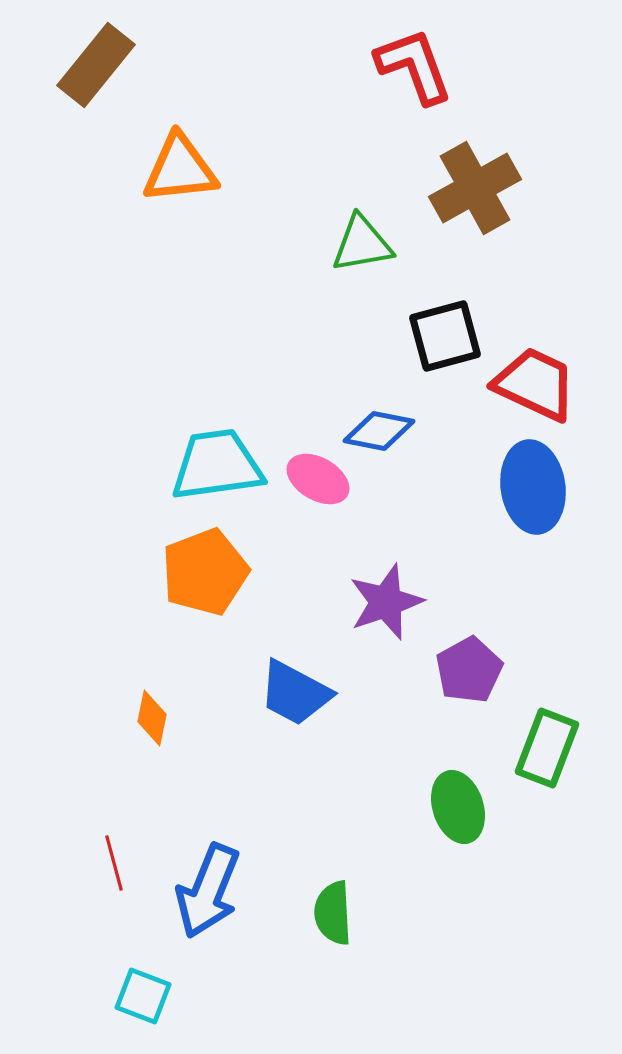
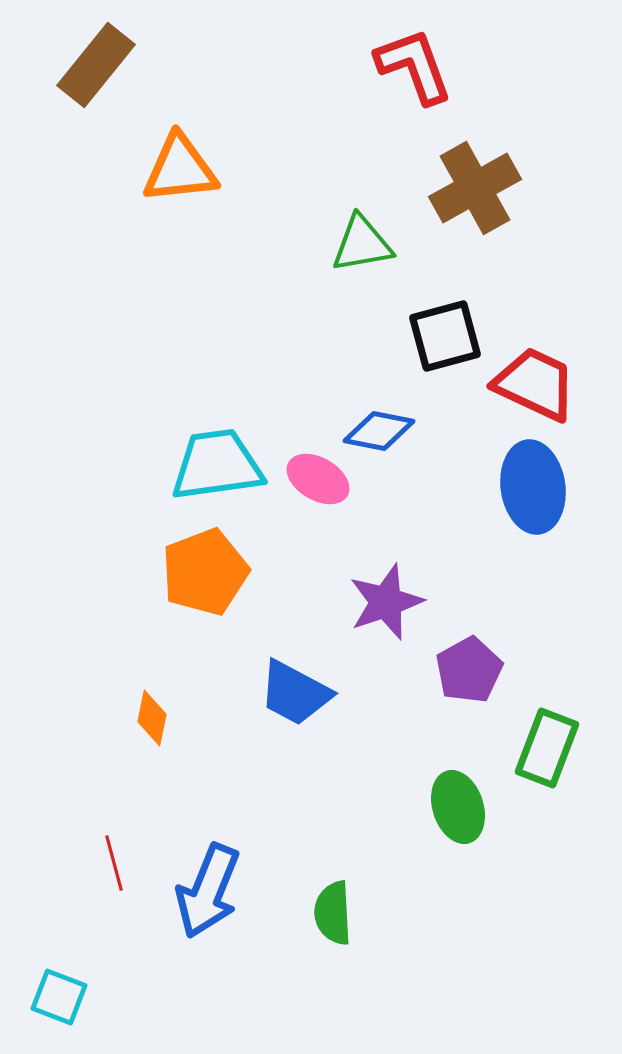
cyan square: moved 84 px left, 1 px down
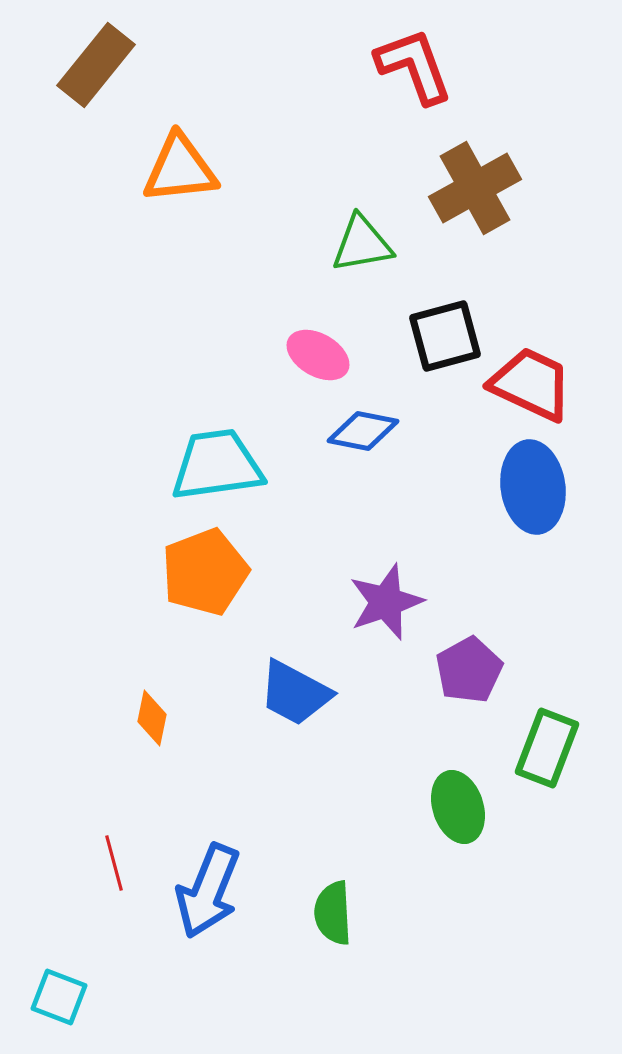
red trapezoid: moved 4 px left
blue diamond: moved 16 px left
pink ellipse: moved 124 px up
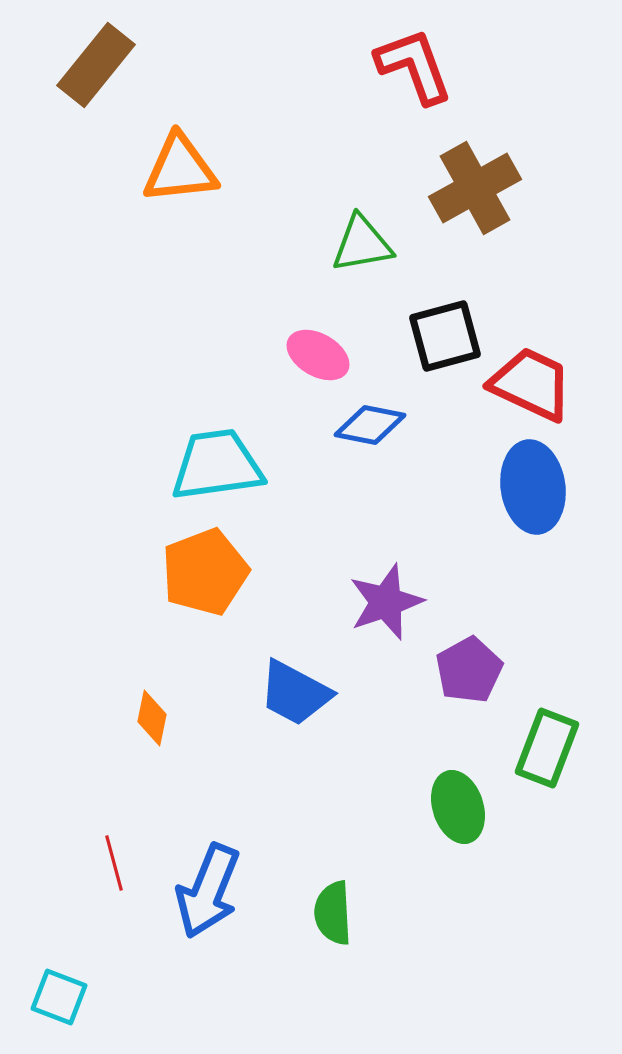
blue diamond: moved 7 px right, 6 px up
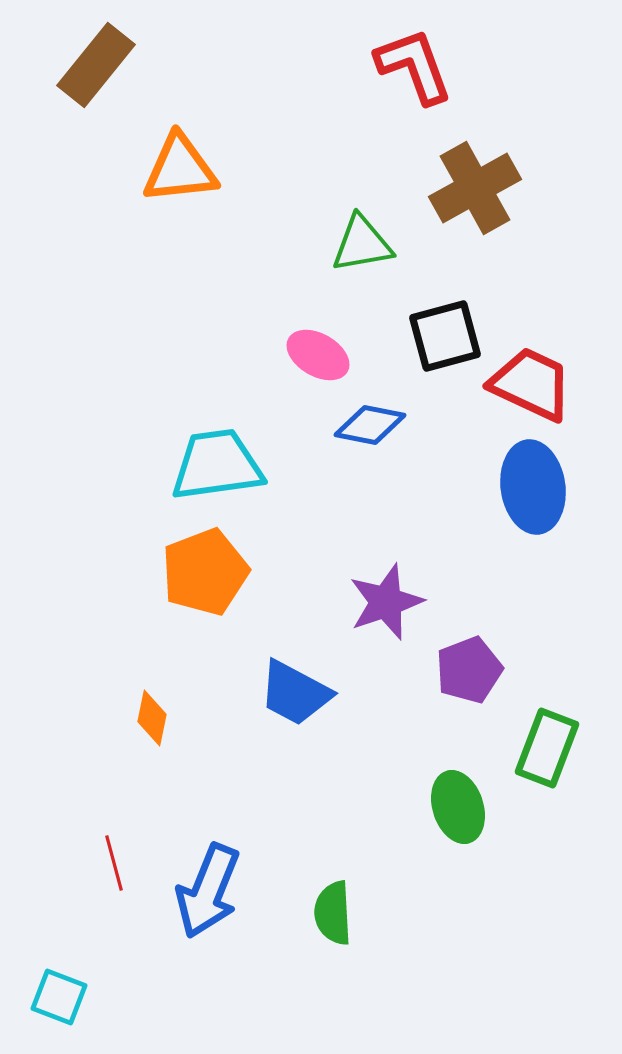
purple pentagon: rotated 8 degrees clockwise
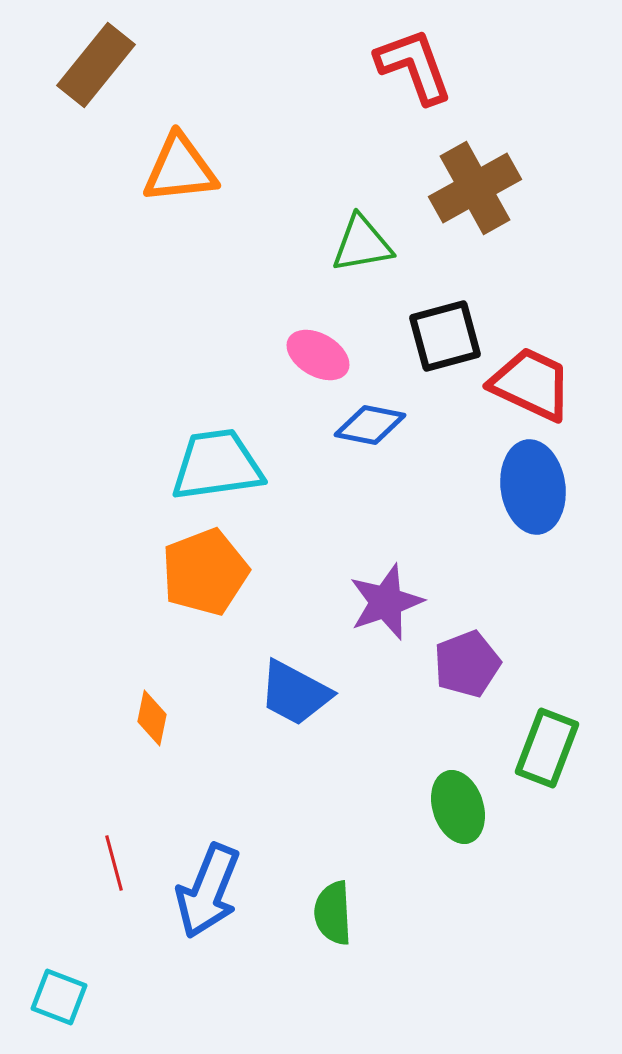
purple pentagon: moved 2 px left, 6 px up
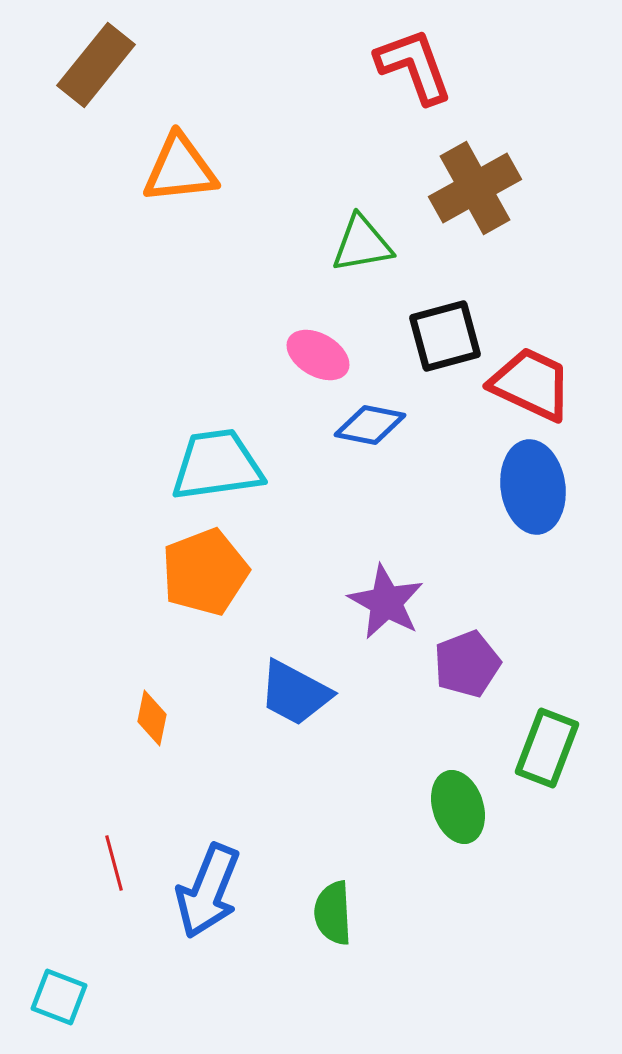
purple star: rotated 24 degrees counterclockwise
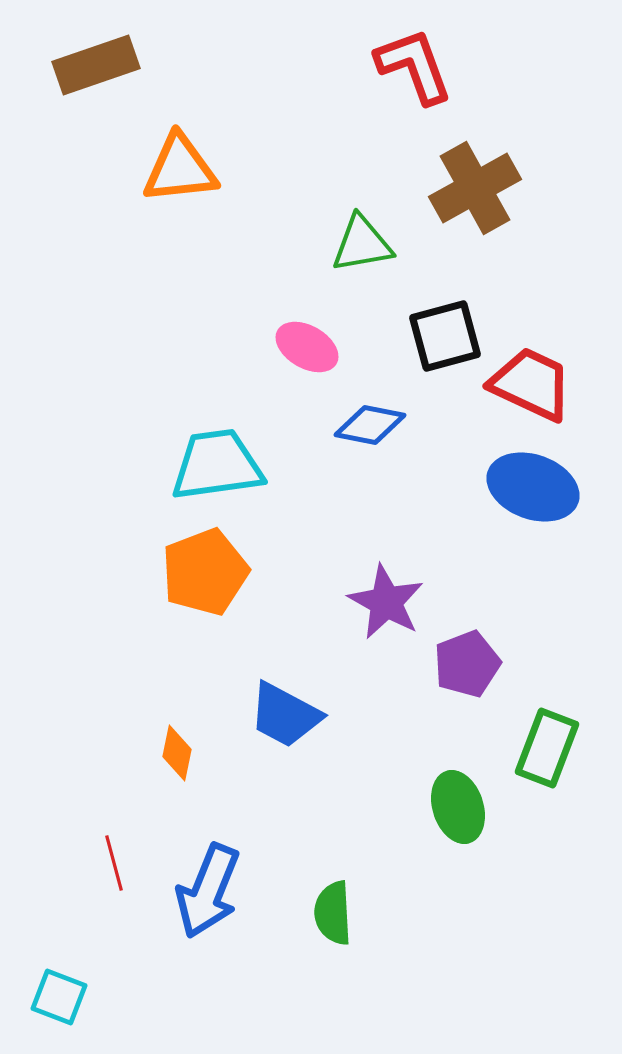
brown rectangle: rotated 32 degrees clockwise
pink ellipse: moved 11 px left, 8 px up
blue ellipse: rotated 62 degrees counterclockwise
blue trapezoid: moved 10 px left, 22 px down
orange diamond: moved 25 px right, 35 px down
